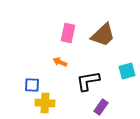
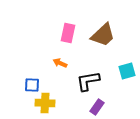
orange arrow: moved 1 px down
purple rectangle: moved 4 px left
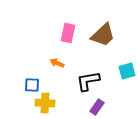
orange arrow: moved 3 px left
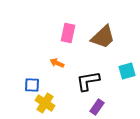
brown trapezoid: moved 2 px down
yellow cross: rotated 30 degrees clockwise
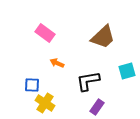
pink rectangle: moved 23 px left; rotated 66 degrees counterclockwise
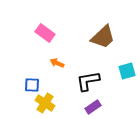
purple rectangle: moved 4 px left; rotated 21 degrees clockwise
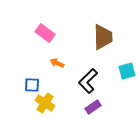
brown trapezoid: rotated 48 degrees counterclockwise
black L-shape: rotated 35 degrees counterclockwise
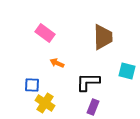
cyan square: rotated 30 degrees clockwise
black L-shape: moved 1 px down; rotated 45 degrees clockwise
purple rectangle: rotated 35 degrees counterclockwise
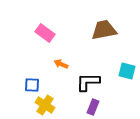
brown trapezoid: moved 1 px right, 7 px up; rotated 100 degrees counterclockwise
orange arrow: moved 4 px right, 1 px down
yellow cross: moved 2 px down
